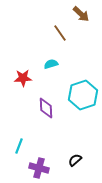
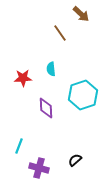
cyan semicircle: moved 5 px down; rotated 80 degrees counterclockwise
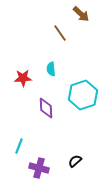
black semicircle: moved 1 px down
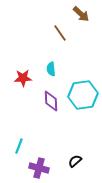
cyan hexagon: rotated 12 degrees clockwise
purple diamond: moved 5 px right, 7 px up
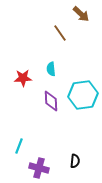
black semicircle: rotated 136 degrees clockwise
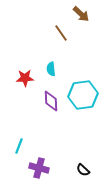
brown line: moved 1 px right
red star: moved 2 px right
black semicircle: moved 8 px right, 9 px down; rotated 128 degrees clockwise
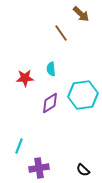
purple diamond: moved 1 px left, 2 px down; rotated 60 degrees clockwise
purple cross: rotated 24 degrees counterclockwise
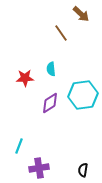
black semicircle: rotated 56 degrees clockwise
